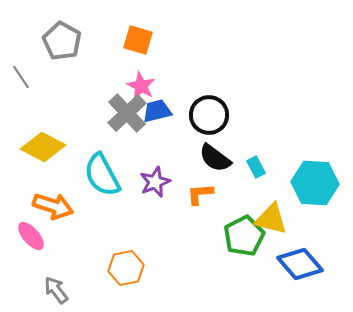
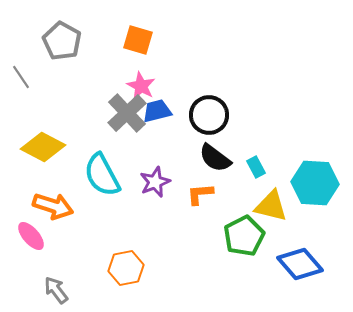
yellow triangle: moved 13 px up
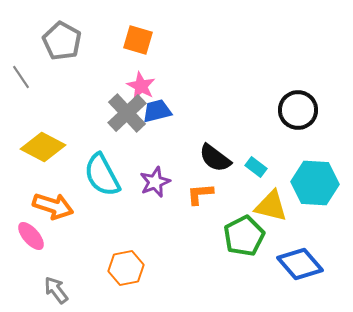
black circle: moved 89 px right, 5 px up
cyan rectangle: rotated 25 degrees counterclockwise
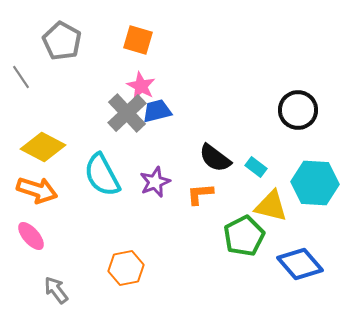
orange arrow: moved 16 px left, 16 px up
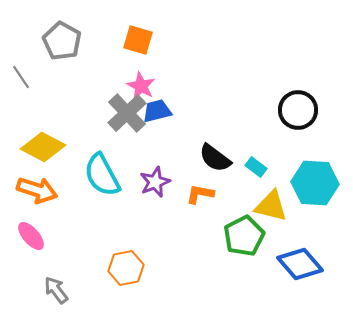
orange L-shape: rotated 16 degrees clockwise
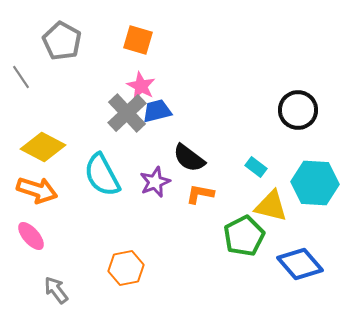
black semicircle: moved 26 px left
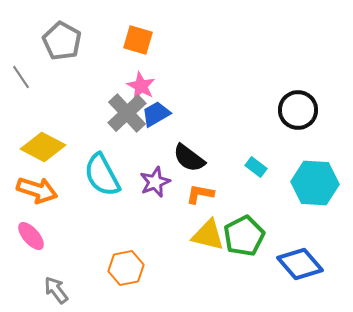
blue trapezoid: moved 1 px left, 3 px down; rotated 16 degrees counterclockwise
yellow triangle: moved 63 px left, 29 px down
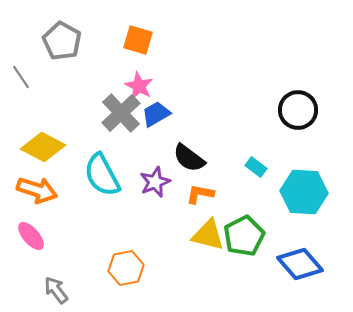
pink star: moved 2 px left
gray cross: moved 6 px left
cyan hexagon: moved 11 px left, 9 px down
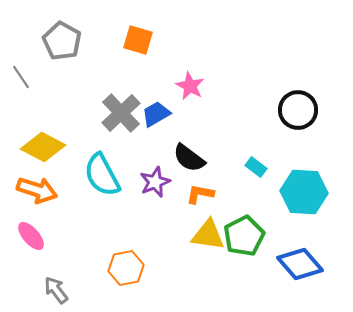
pink star: moved 51 px right
yellow triangle: rotated 6 degrees counterclockwise
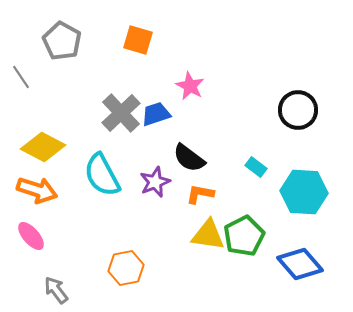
blue trapezoid: rotated 12 degrees clockwise
